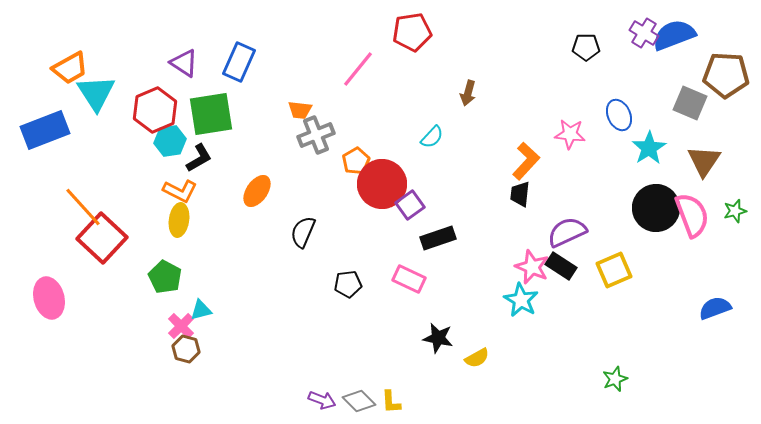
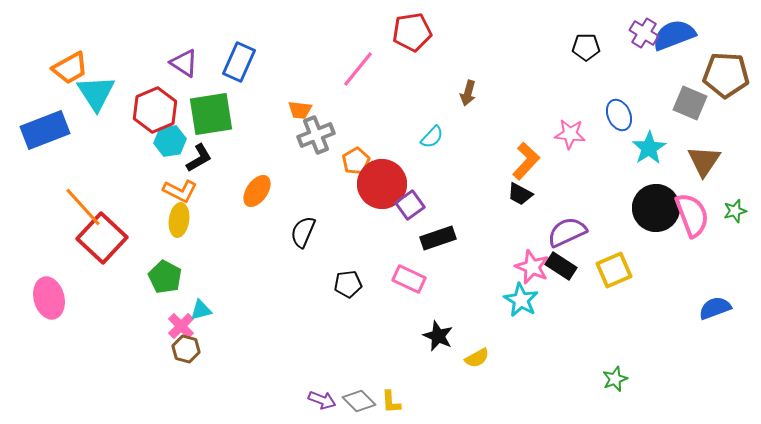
black trapezoid at (520, 194): rotated 68 degrees counterclockwise
black star at (438, 338): moved 2 px up; rotated 12 degrees clockwise
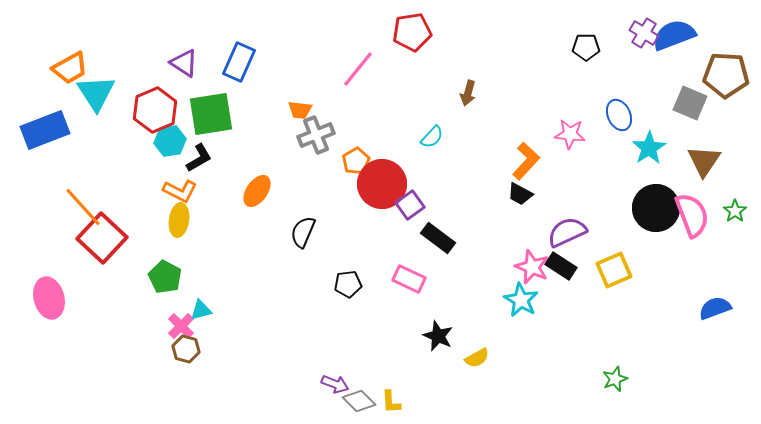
green star at (735, 211): rotated 20 degrees counterclockwise
black rectangle at (438, 238): rotated 56 degrees clockwise
purple arrow at (322, 400): moved 13 px right, 16 px up
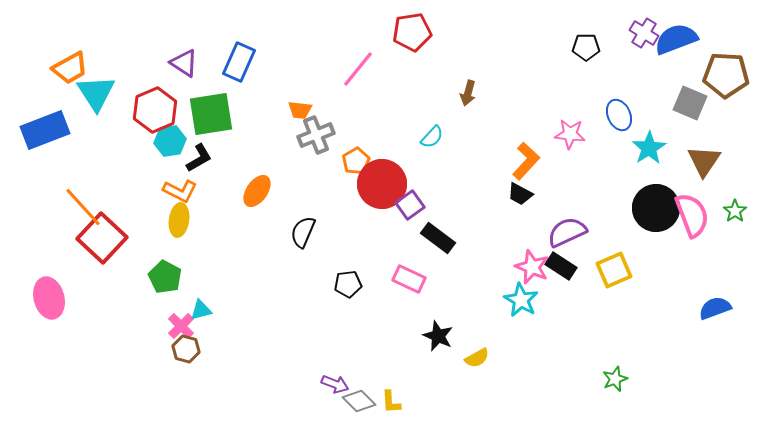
blue semicircle at (674, 35): moved 2 px right, 4 px down
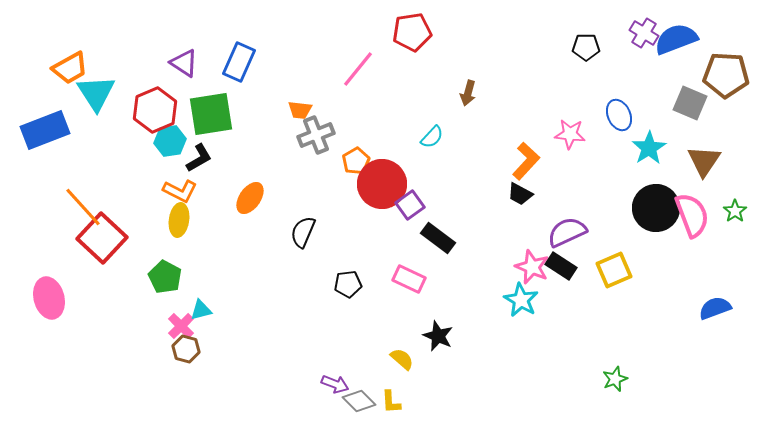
orange ellipse at (257, 191): moved 7 px left, 7 px down
yellow semicircle at (477, 358): moved 75 px left, 1 px down; rotated 110 degrees counterclockwise
